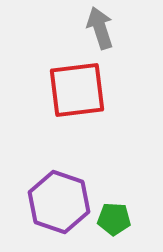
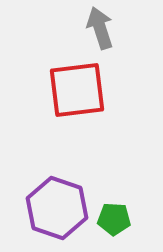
purple hexagon: moved 2 px left, 6 px down
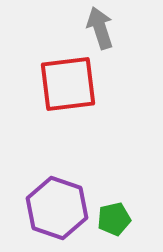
red square: moved 9 px left, 6 px up
green pentagon: rotated 16 degrees counterclockwise
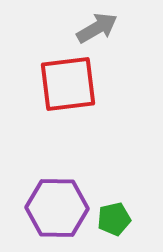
gray arrow: moved 3 px left; rotated 78 degrees clockwise
purple hexagon: rotated 18 degrees counterclockwise
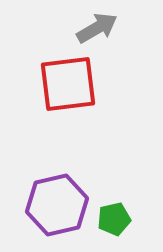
purple hexagon: moved 3 px up; rotated 14 degrees counterclockwise
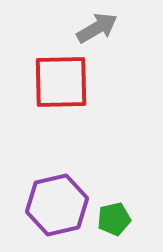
red square: moved 7 px left, 2 px up; rotated 6 degrees clockwise
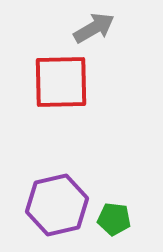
gray arrow: moved 3 px left
green pentagon: rotated 20 degrees clockwise
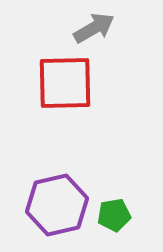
red square: moved 4 px right, 1 px down
green pentagon: moved 4 px up; rotated 16 degrees counterclockwise
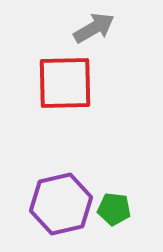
purple hexagon: moved 4 px right, 1 px up
green pentagon: moved 6 px up; rotated 16 degrees clockwise
